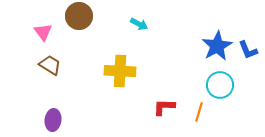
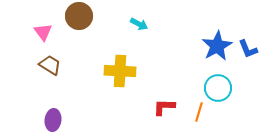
blue L-shape: moved 1 px up
cyan circle: moved 2 px left, 3 px down
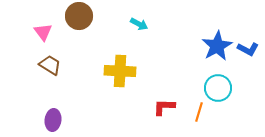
blue L-shape: rotated 40 degrees counterclockwise
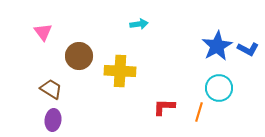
brown circle: moved 40 px down
cyan arrow: rotated 36 degrees counterclockwise
brown trapezoid: moved 1 px right, 24 px down
cyan circle: moved 1 px right
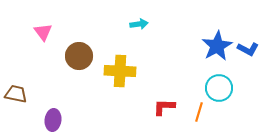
brown trapezoid: moved 35 px left, 5 px down; rotated 20 degrees counterclockwise
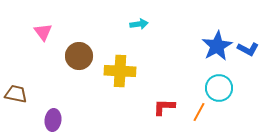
orange line: rotated 12 degrees clockwise
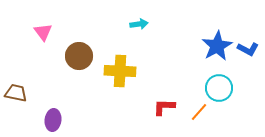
brown trapezoid: moved 1 px up
orange line: rotated 12 degrees clockwise
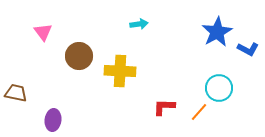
blue star: moved 14 px up
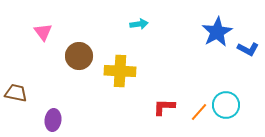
cyan circle: moved 7 px right, 17 px down
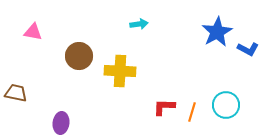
pink triangle: moved 10 px left; rotated 42 degrees counterclockwise
orange line: moved 7 px left; rotated 24 degrees counterclockwise
purple ellipse: moved 8 px right, 3 px down
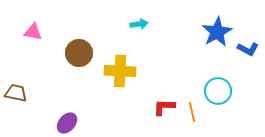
brown circle: moved 3 px up
cyan circle: moved 8 px left, 14 px up
orange line: rotated 30 degrees counterclockwise
purple ellipse: moved 6 px right; rotated 35 degrees clockwise
